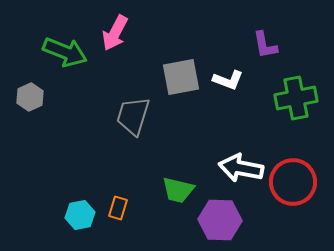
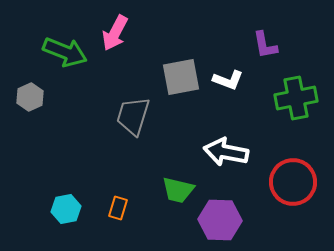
white arrow: moved 15 px left, 16 px up
cyan hexagon: moved 14 px left, 6 px up
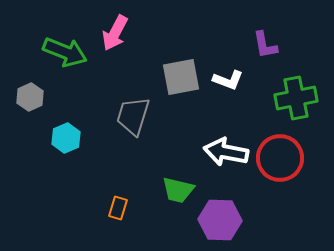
red circle: moved 13 px left, 24 px up
cyan hexagon: moved 71 px up; rotated 12 degrees counterclockwise
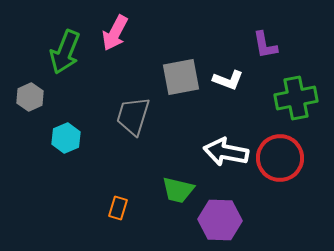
green arrow: rotated 90 degrees clockwise
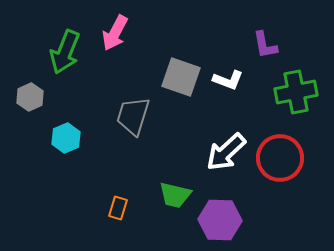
gray square: rotated 30 degrees clockwise
green cross: moved 6 px up
white arrow: rotated 54 degrees counterclockwise
green trapezoid: moved 3 px left, 5 px down
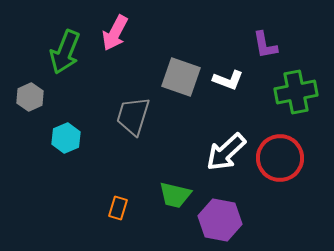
purple hexagon: rotated 9 degrees clockwise
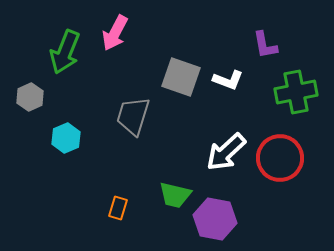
purple hexagon: moved 5 px left, 1 px up
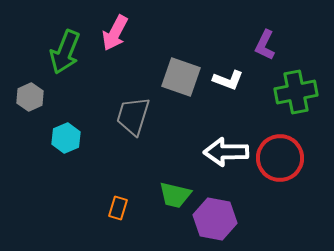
purple L-shape: rotated 36 degrees clockwise
white arrow: rotated 42 degrees clockwise
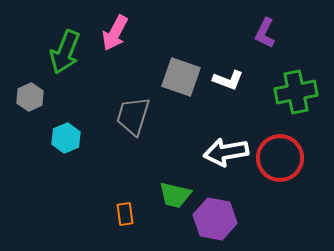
purple L-shape: moved 12 px up
white arrow: rotated 9 degrees counterclockwise
orange rectangle: moved 7 px right, 6 px down; rotated 25 degrees counterclockwise
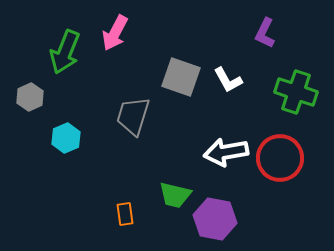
white L-shape: rotated 40 degrees clockwise
green cross: rotated 30 degrees clockwise
